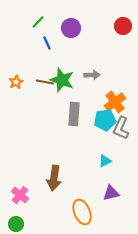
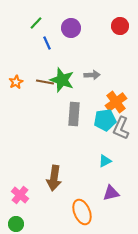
green line: moved 2 px left, 1 px down
red circle: moved 3 px left
orange cross: moved 1 px right
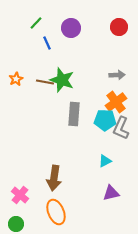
red circle: moved 1 px left, 1 px down
gray arrow: moved 25 px right
orange star: moved 3 px up
cyan pentagon: rotated 10 degrees clockwise
orange ellipse: moved 26 px left
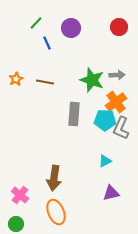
green star: moved 30 px right
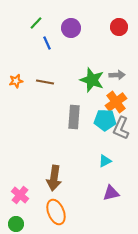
orange star: moved 2 px down; rotated 16 degrees clockwise
gray rectangle: moved 3 px down
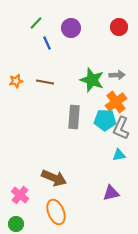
cyan triangle: moved 14 px right, 6 px up; rotated 16 degrees clockwise
brown arrow: rotated 75 degrees counterclockwise
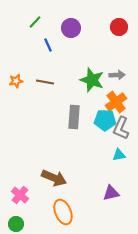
green line: moved 1 px left, 1 px up
blue line: moved 1 px right, 2 px down
orange ellipse: moved 7 px right
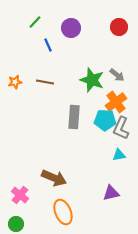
gray arrow: rotated 42 degrees clockwise
orange star: moved 1 px left, 1 px down
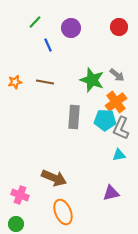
pink cross: rotated 18 degrees counterclockwise
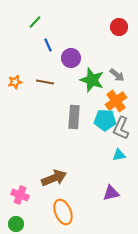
purple circle: moved 30 px down
orange cross: moved 1 px up
brown arrow: rotated 45 degrees counterclockwise
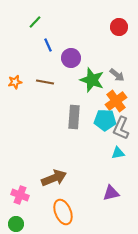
cyan triangle: moved 1 px left, 2 px up
